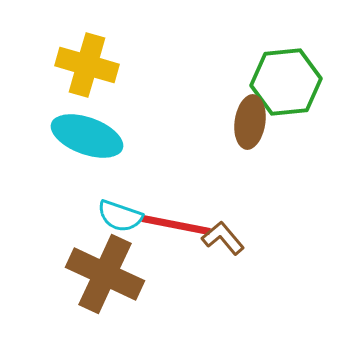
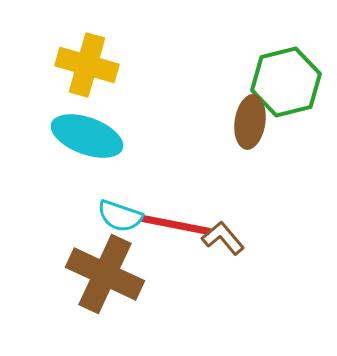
green hexagon: rotated 8 degrees counterclockwise
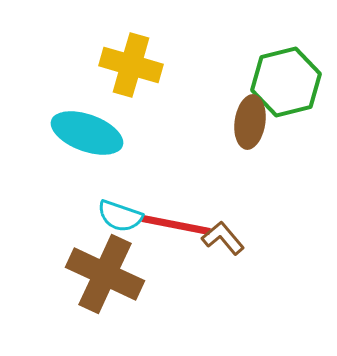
yellow cross: moved 44 px right
cyan ellipse: moved 3 px up
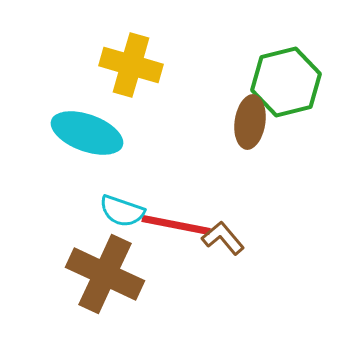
cyan semicircle: moved 2 px right, 5 px up
